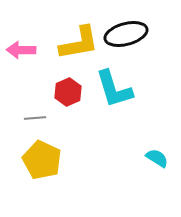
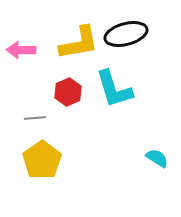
yellow pentagon: rotated 12 degrees clockwise
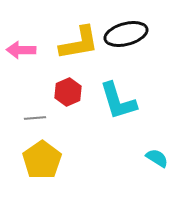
cyan L-shape: moved 4 px right, 12 px down
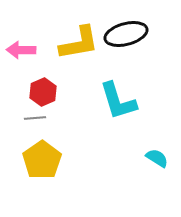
red hexagon: moved 25 px left
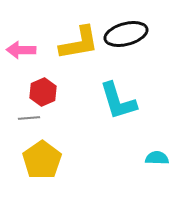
gray line: moved 6 px left
cyan semicircle: rotated 30 degrees counterclockwise
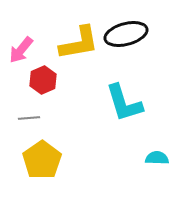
pink arrow: rotated 52 degrees counterclockwise
red hexagon: moved 12 px up
cyan L-shape: moved 6 px right, 2 px down
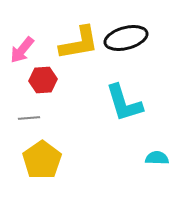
black ellipse: moved 4 px down
pink arrow: moved 1 px right
red hexagon: rotated 20 degrees clockwise
